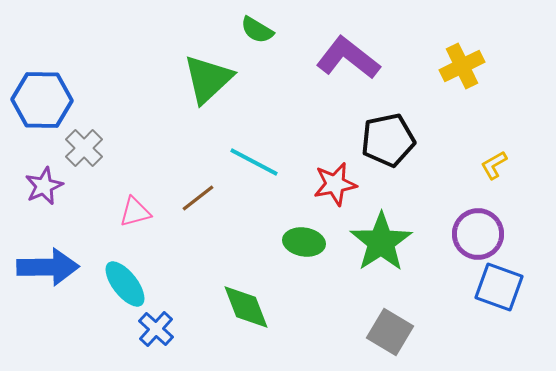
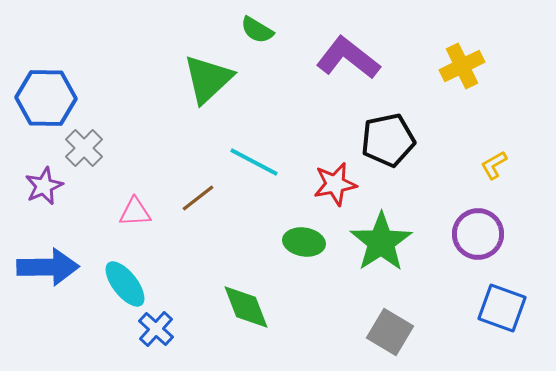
blue hexagon: moved 4 px right, 2 px up
pink triangle: rotated 12 degrees clockwise
blue square: moved 3 px right, 21 px down
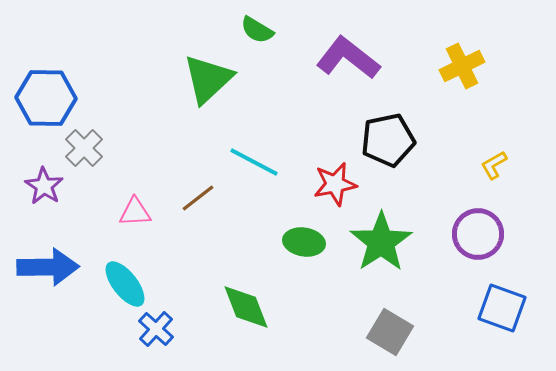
purple star: rotated 15 degrees counterclockwise
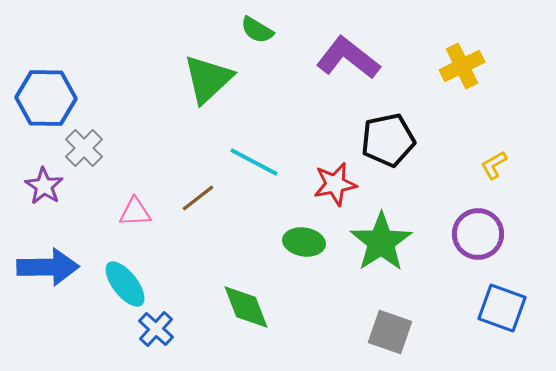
gray square: rotated 12 degrees counterclockwise
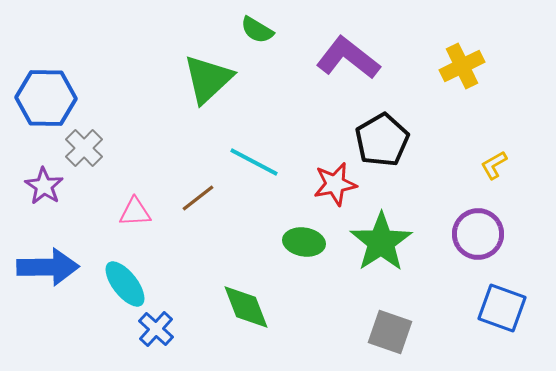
black pentagon: moved 6 px left; rotated 18 degrees counterclockwise
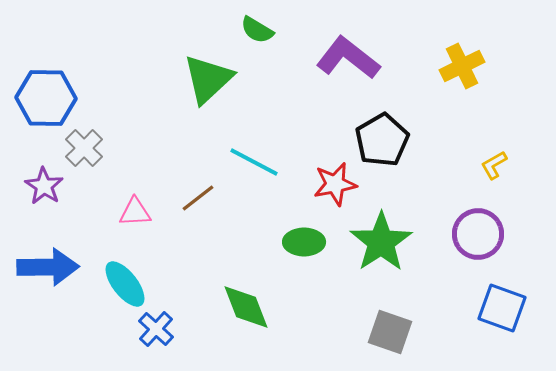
green ellipse: rotated 9 degrees counterclockwise
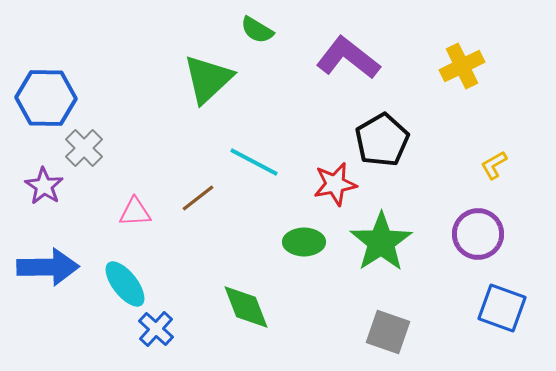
gray square: moved 2 px left
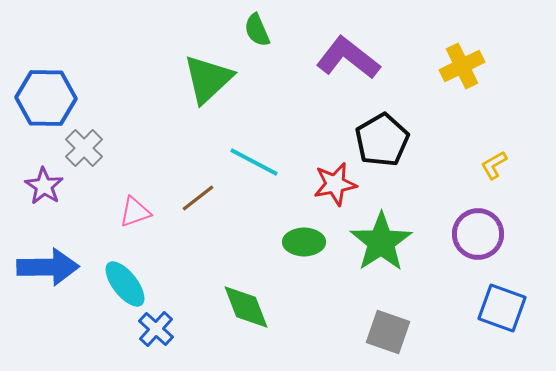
green semicircle: rotated 36 degrees clockwise
pink triangle: rotated 16 degrees counterclockwise
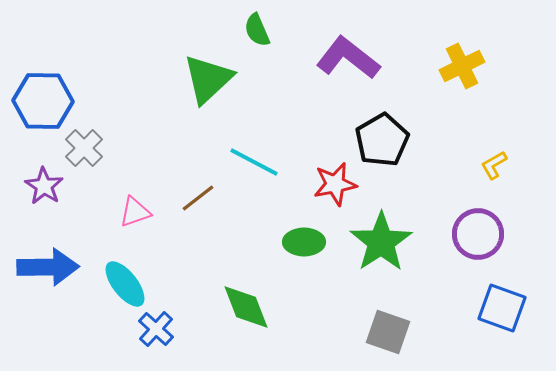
blue hexagon: moved 3 px left, 3 px down
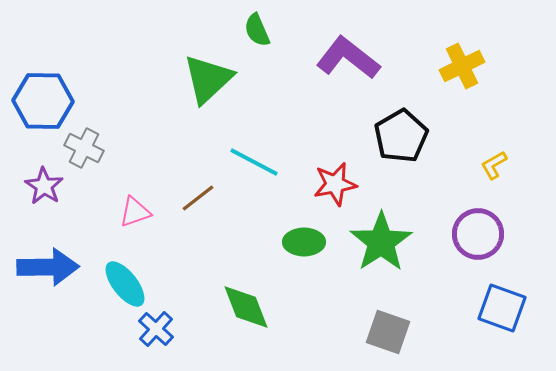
black pentagon: moved 19 px right, 4 px up
gray cross: rotated 18 degrees counterclockwise
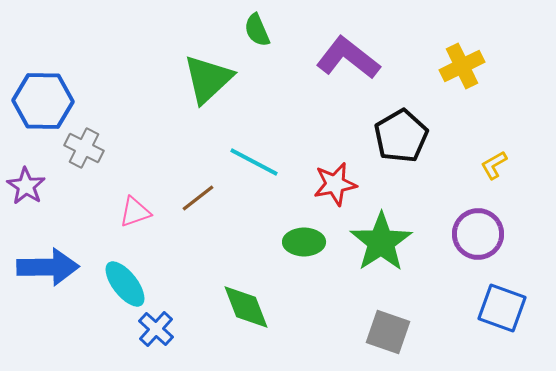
purple star: moved 18 px left
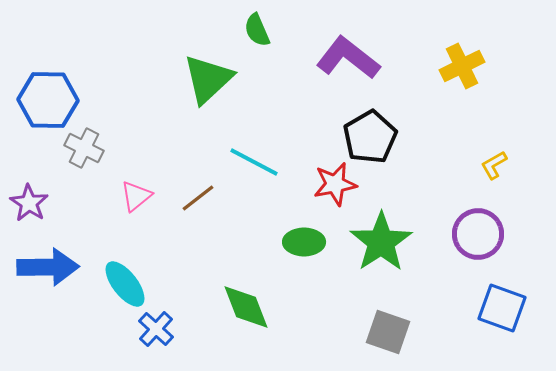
blue hexagon: moved 5 px right, 1 px up
black pentagon: moved 31 px left, 1 px down
purple star: moved 3 px right, 17 px down
pink triangle: moved 1 px right, 16 px up; rotated 20 degrees counterclockwise
